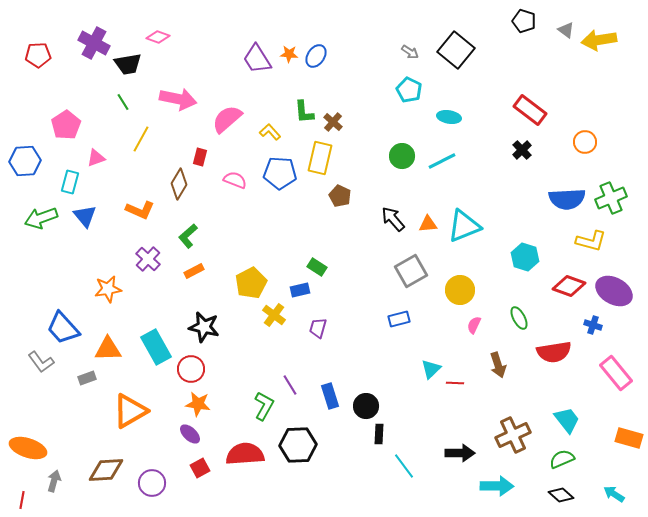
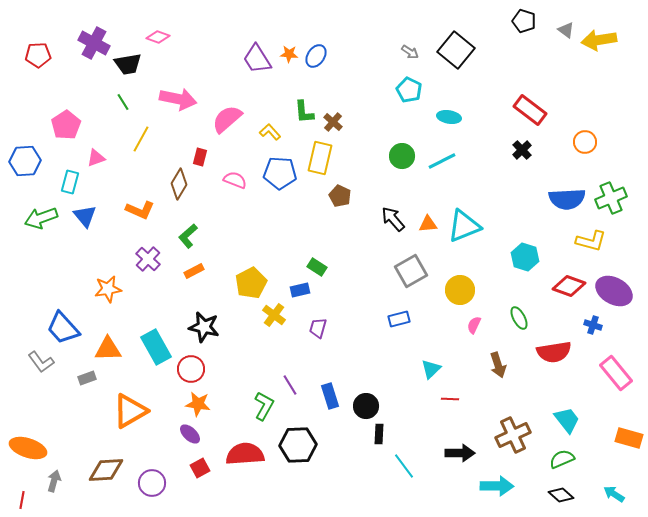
red line at (455, 383): moved 5 px left, 16 px down
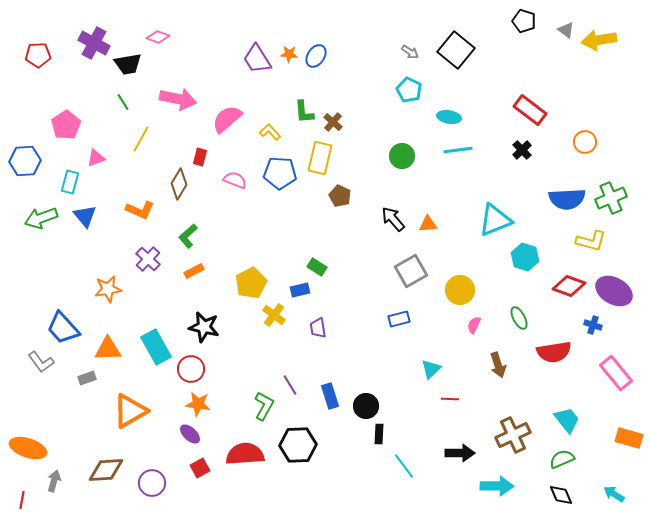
cyan line at (442, 161): moved 16 px right, 11 px up; rotated 20 degrees clockwise
cyan triangle at (464, 226): moved 31 px right, 6 px up
purple trapezoid at (318, 328): rotated 25 degrees counterclockwise
black diamond at (561, 495): rotated 25 degrees clockwise
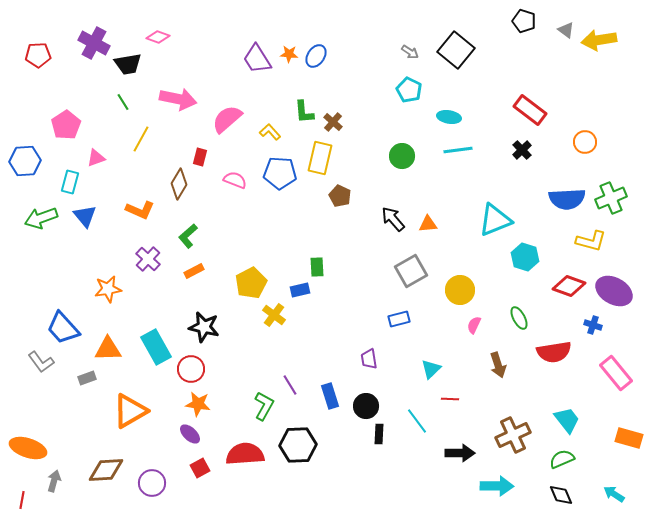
green rectangle at (317, 267): rotated 54 degrees clockwise
purple trapezoid at (318, 328): moved 51 px right, 31 px down
cyan line at (404, 466): moved 13 px right, 45 px up
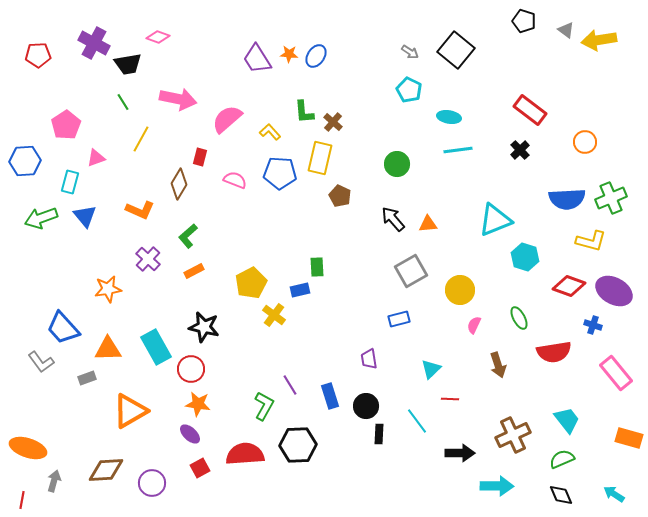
black cross at (522, 150): moved 2 px left
green circle at (402, 156): moved 5 px left, 8 px down
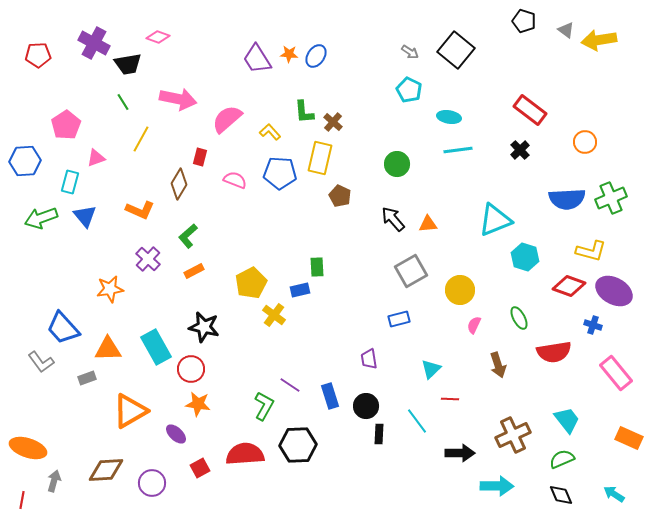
yellow L-shape at (591, 241): moved 10 px down
orange star at (108, 289): moved 2 px right
purple line at (290, 385): rotated 25 degrees counterclockwise
purple ellipse at (190, 434): moved 14 px left
orange rectangle at (629, 438): rotated 8 degrees clockwise
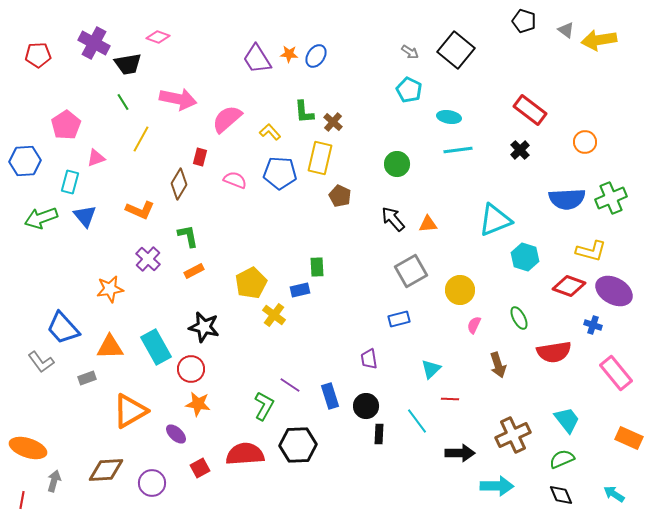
green L-shape at (188, 236): rotated 120 degrees clockwise
orange triangle at (108, 349): moved 2 px right, 2 px up
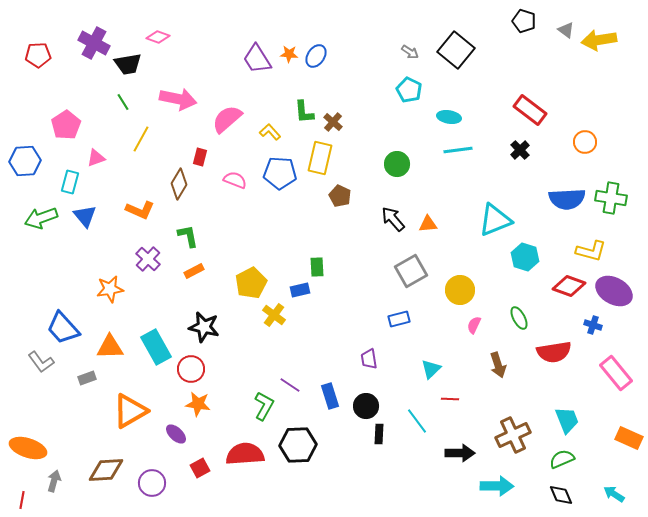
green cross at (611, 198): rotated 32 degrees clockwise
cyan trapezoid at (567, 420): rotated 16 degrees clockwise
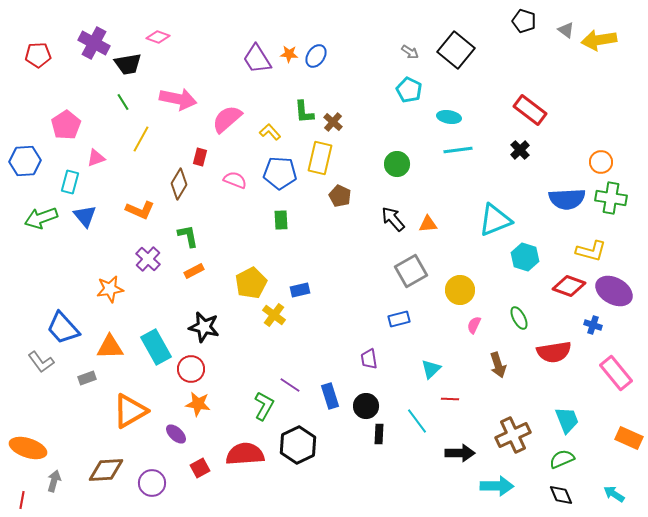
orange circle at (585, 142): moved 16 px right, 20 px down
green rectangle at (317, 267): moved 36 px left, 47 px up
black hexagon at (298, 445): rotated 24 degrees counterclockwise
